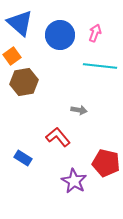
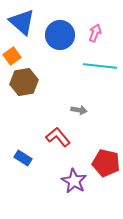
blue triangle: moved 2 px right, 1 px up
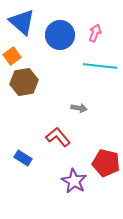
gray arrow: moved 2 px up
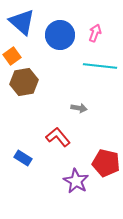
purple star: moved 2 px right
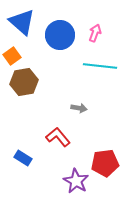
red pentagon: moved 1 px left; rotated 20 degrees counterclockwise
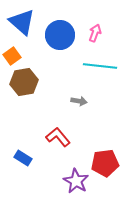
gray arrow: moved 7 px up
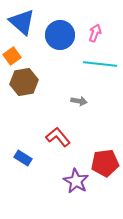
cyan line: moved 2 px up
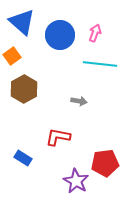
brown hexagon: moved 7 px down; rotated 20 degrees counterclockwise
red L-shape: rotated 40 degrees counterclockwise
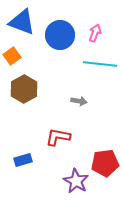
blue triangle: rotated 20 degrees counterclockwise
blue rectangle: moved 2 px down; rotated 48 degrees counterclockwise
